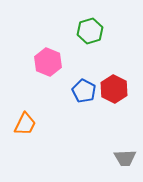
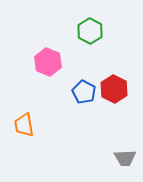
green hexagon: rotated 15 degrees counterclockwise
blue pentagon: moved 1 px down
orange trapezoid: moved 1 px left, 1 px down; rotated 145 degrees clockwise
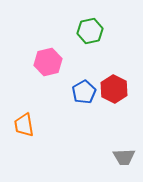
green hexagon: rotated 20 degrees clockwise
pink hexagon: rotated 24 degrees clockwise
blue pentagon: rotated 15 degrees clockwise
gray trapezoid: moved 1 px left, 1 px up
